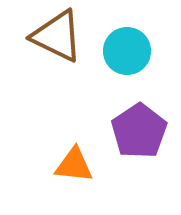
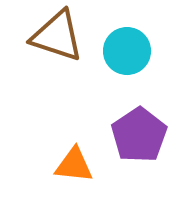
brown triangle: rotated 8 degrees counterclockwise
purple pentagon: moved 4 px down
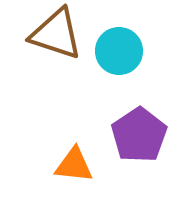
brown triangle: moved 1 px left, 2 px up
cyan circle: moved 8 px left
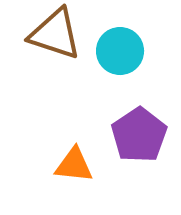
brown triangle: moved 1 px left
cyan circle: moved 1 px right
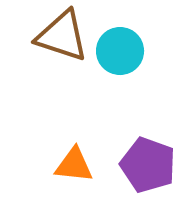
brown triangle: moved 7 px right, 2 px down
purple pentagon: moved 9 px right, 30 px down; rotated 18 degrees counterclockwise
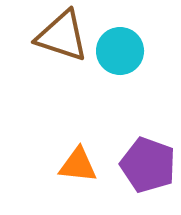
orange triangle: moved 4 px right
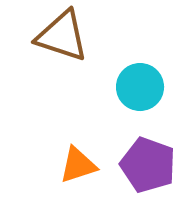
cyan circle: moved 20 px right, 36 px down
orange triangle: rotated 24 degrees counterclockwise
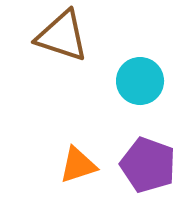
cyan circle: moved 6 px up
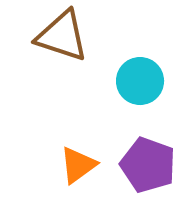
orange triangle: rotated 18 degrees counterclockwise
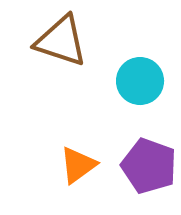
brown triangle: moved 1 px left, 5 px down
purple pentagon: moved 1 px right, 1 px down
